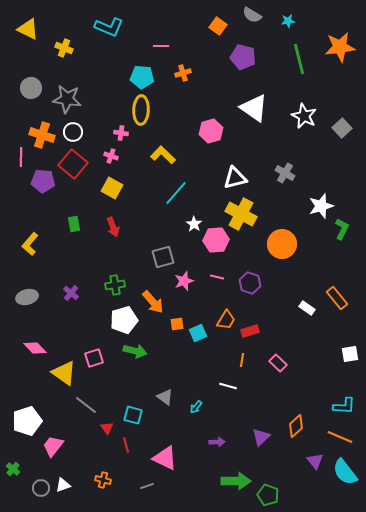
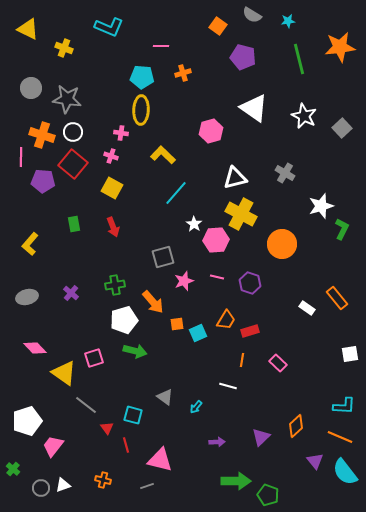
pink triangle at (165, 458): moved 5 px left, 2 px down; rotated 12 degrees counterclockwise
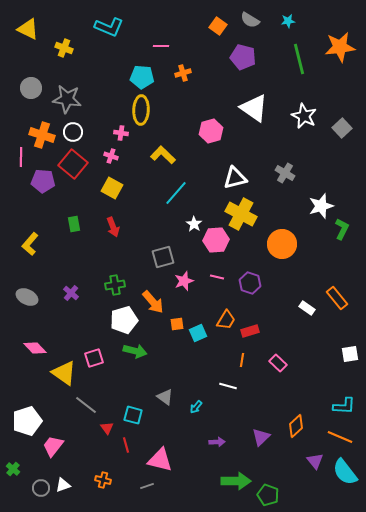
gray semicircle at (252, 15): moved 2 px left, 5 px down
gray ellipse at (27, 297): rotated 40 degrees clockwise
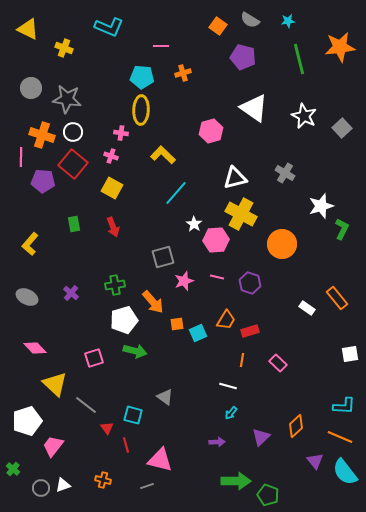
yellow triangle at (64, 373): moved 9 px left, 11 px down; rotated 8 degrees clockwise
cyan arrow at (196, 407): moved 35 px right, 6 px down
